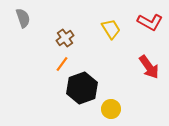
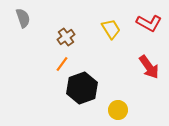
red L-shape: moved 1 px left, 1 px down
brown cross: moved 1 px right, 1 px up
yellow circle: moved 7 px right, 1 px down
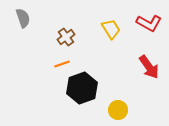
orange line: rotated 35 degrees clockwise
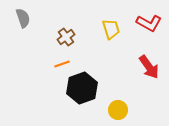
yellow trapezoid: rotated 15 degrees clockwise
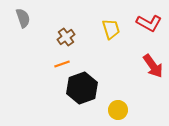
red arrow: moved 4 px right, 1 px up
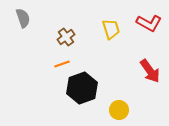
red arrow: moved 3 px left, 5 px down
yellow circle: moved 1 px right
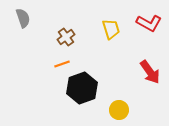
red arrow: moved 1 px down
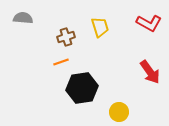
gray semicircle: rotated 66 degrees counterclockwise
yellow trapezoid: moved 11 px left, 2 px up
brown cross: rotated 18 degrees clockwise
orange line: moved 1 px left, 2 px up
black hexagon: rotated 12 degrees clockwise
yellow circle: moved 2 px down
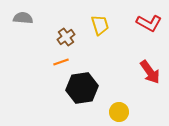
yellow trapezoid: moved 2 px up
brown cross: rotated 18 degrees counterclockwise
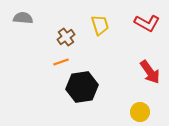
red L-shape: moved 2 px left
black hexagon: moved 1 px up
yellow circle: moved 21 px right
